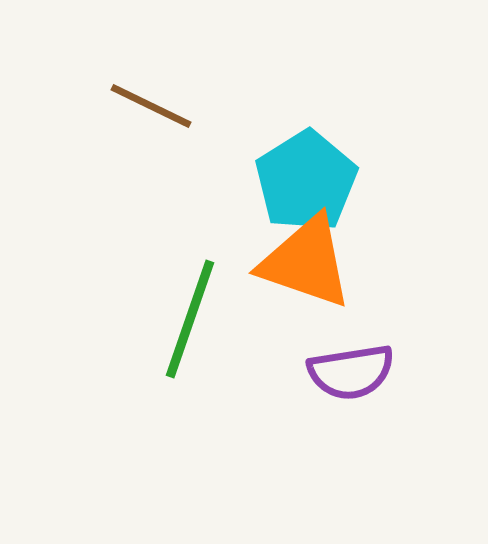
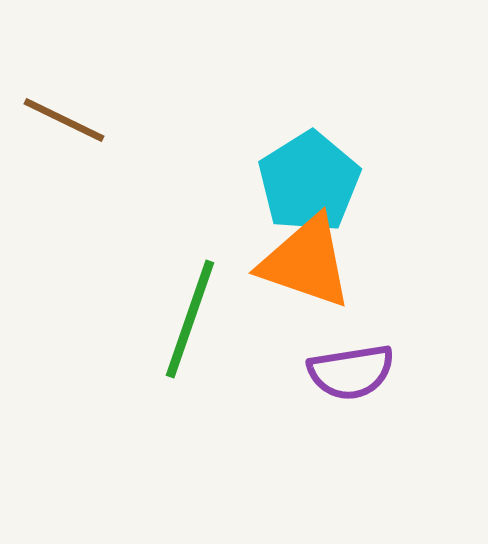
brown line: moved 87 px left, 14 px down
cyan pentagon: moved 3 px right, 1 px down
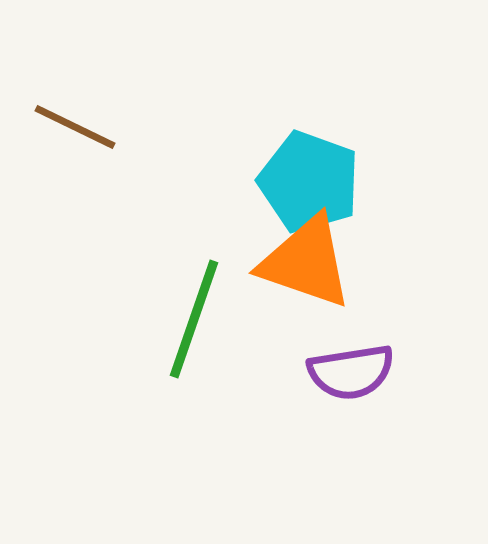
brown line: moved 11 px right, 7 px down
cyan pentagon: rotated 20 degrees counterclockwise
green line: moved 4 px right
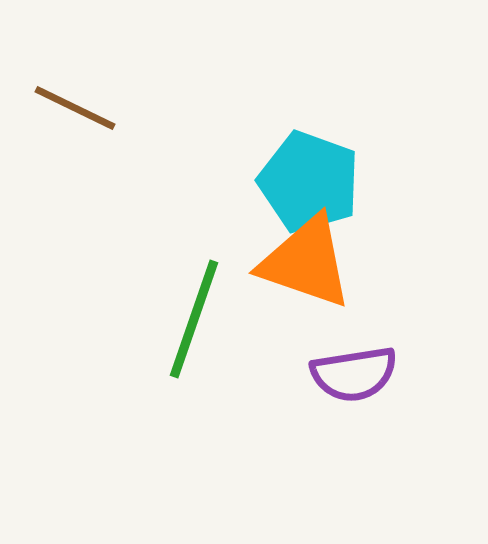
brown line: moved 19 px up
purple semicircle: moved 3 px right, 2 px down
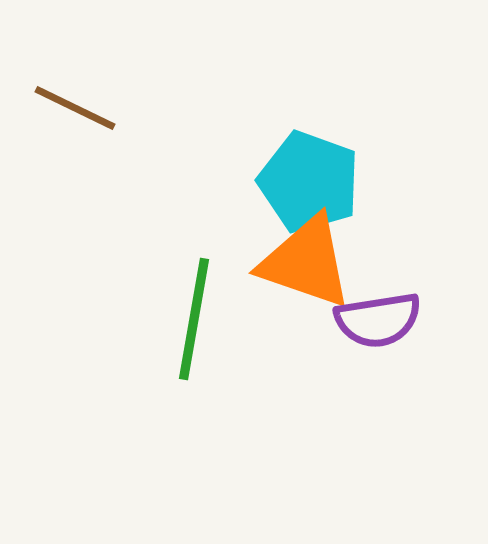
green line: rotated 9 degrees counterclockwise
purple semicircle: moved 24 px right, 54 px up
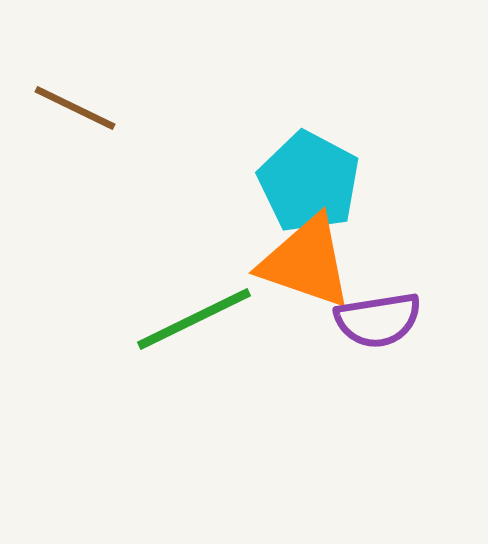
cyan pentagon: rotated 8 degrees clockwise
green line: rotated 54 degrees clockwise
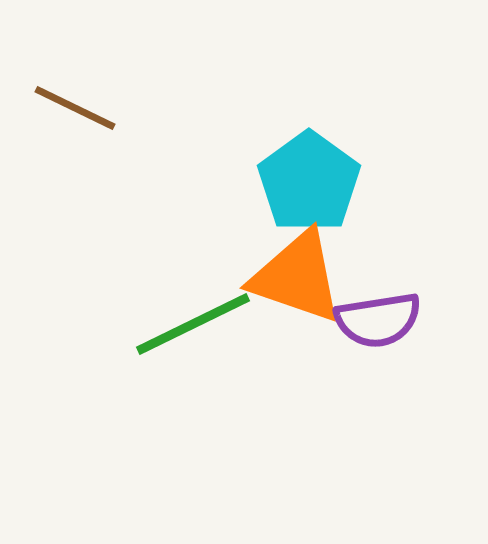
cyan pentagon: rotated 8 degrees clockwise
orange triangle: moved 9 px left, 15 px down
green line: moved 1 px left, 5 px down
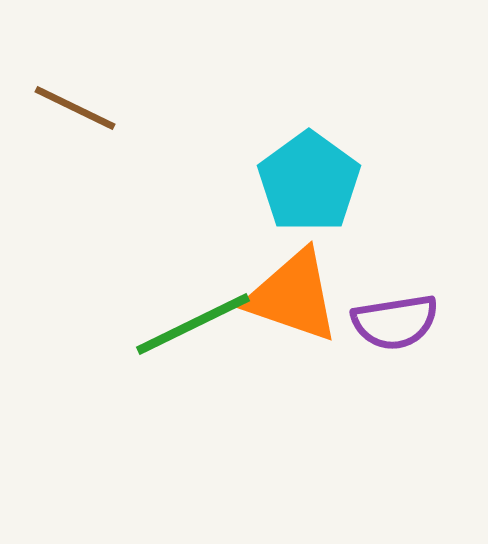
orange triangle: moved 4 px left, 19 px down
purple semicircle: moved 17 px right, 2 px down
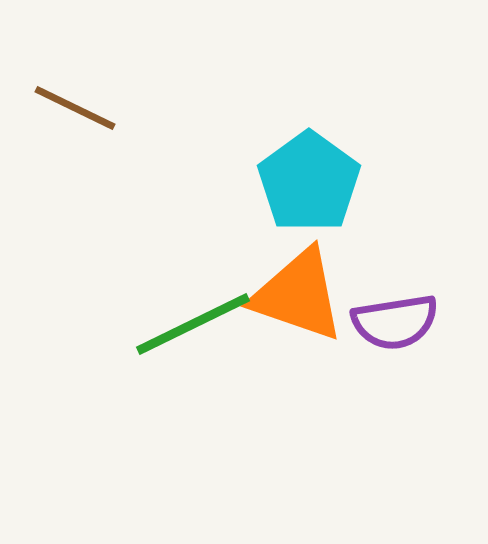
orange triangle: moved 5 px right, 1 px up
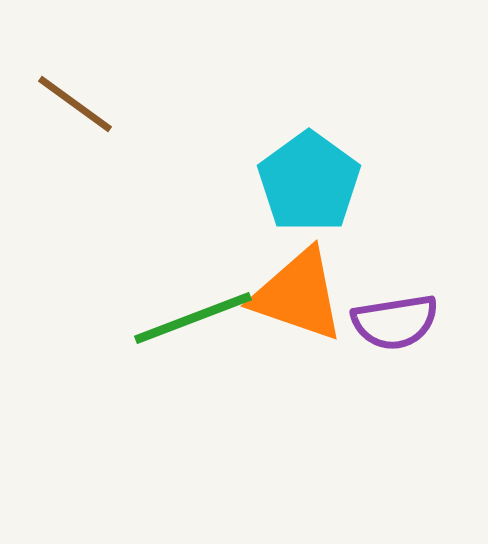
brown line: moved 4 px up; rotated 10 degrees clockwise
green line: moved 6 px up; rotated 5 degrees clockwise
